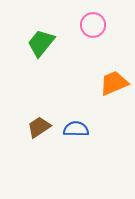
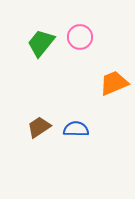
pink circle: moved 13 px left, 12 px down
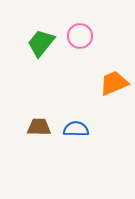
pink circle: moved 1 px up
brown trapezoid: rotated 35 degrees clockwise
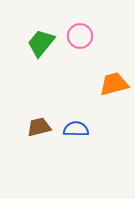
orange trapezoid: moved 1 px down; rotated 8 degrees clockwise
brown trapezoid: rotated 15 degrees counterclockwise
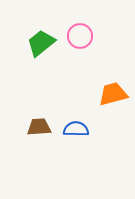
green trapezoid: rotated 12 degrees clockwise
orange trapezoid: moved 1 px left, 10 px down
brown trapezoid: rotated 10 degrees clockwise
